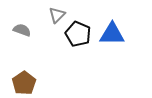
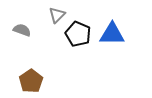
brown pentagon: moved 7 px right, 2 px up
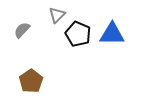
gray semicircle: rotated 66 degrees counterclockwise
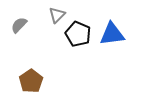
gray semicircle: moved 3 px left, 5 px up
blue triangle: rotated 8 degrees counterclockwise
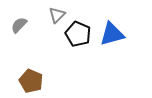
blue triangle: rotated 8 degrees counterclockwise
brown pentagon: rotated 15 degrees counterclockwise
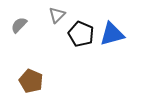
black pentagon: moved 3 px right
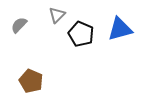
blue triangle: moved 8 px right, 5 px up
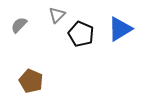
blue triangle: rotated 16 degrees counterclockwise
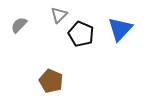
gray triangle: moved 2 px right
blue triangle: rotated 16 degrees counterclockwise
brown pentagon: moved 20 px right
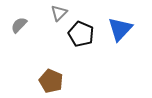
gray triangle: moved 2 px up
